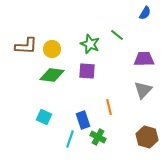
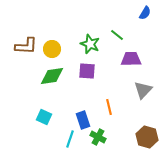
purple trapezoid: moved 13 px left
green diamond: moved 1 px down; rotated 15 degrees counterclockwise
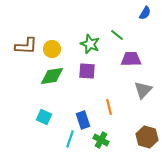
green cross: moved 3 px right, 3 px down
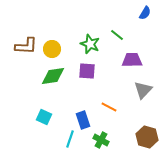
purple trapezoid: moved 1 px right, 1 px down
green diamond: moved 1 px right
orange line: rotated 49 degrees counterclockwise
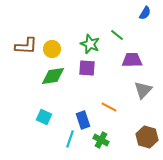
purple square: moved 3 px up
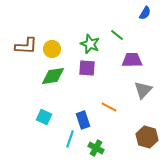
green cross: moved 5 px left, 8 px down
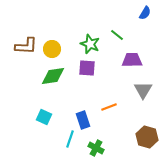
gray triangle: rotated 12 degrees counterclockwise
orange line: rotated 49 degrees counterclockwise
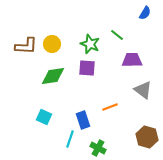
yellow circle: moved 5 px up
gray triangle: rotated 24 degrees counterclockwise
orange line: moved 1 px right
green cross: moved 2 px right
